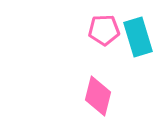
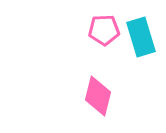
cyan rectangle: moved 3 px right
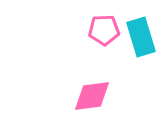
pink diamond: moved 6 px left; rotated 69 degrees clockwise
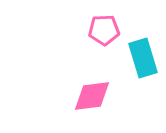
cyan rectangle: moved 2 px right, 21 px down
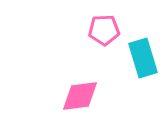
pink diamond: moved 12 px left
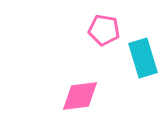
pink pentagon: rotated 12 degrees clockwise
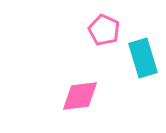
pink pentagon: rotated 16 degrees clockwise
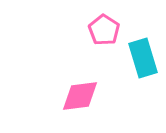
pink pentagon: rotated 8 degrees clockwise
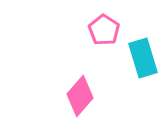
pink diamond: rotated 42 degrees counterclockwise
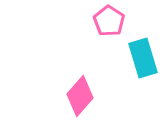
pink pentagon: moved 5 px right, 9 px up
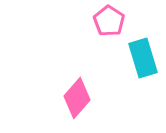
pink diamond: moved 3 px left, 2 px down
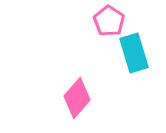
cyan rectangle: moved 9 px left, 5 px up
